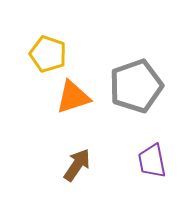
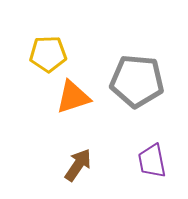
yellow pentagon: rotated 21 degrees counterclockwise
gray pentagon: moved 1 px right, 5 px up; rotated 24 degrees clockwise
brown arrow: moved 1 px right
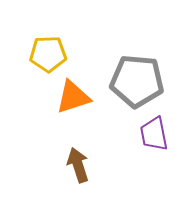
purple trapezoid: moved 2 px right, 27 px up
brown arrow: rotated 52 degrees counterclockwise
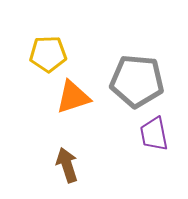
brown arrow: moved 11 px left
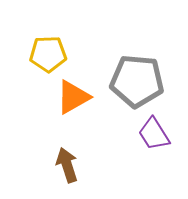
orange triangle: rotated 12 degrees counterclockwise
purple trapezoid: rotated 21 degrees counterclockwise
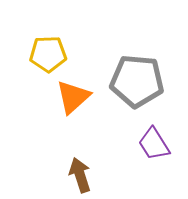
orange triangle: rotated 12 degrees counterclockwise
purple trapezoid: moved 10 px down
brown arrow: moved 13 px right, 10 px down
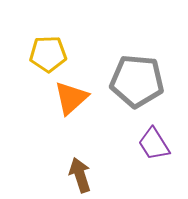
orange triangle: moved 2 px left, 1 px down
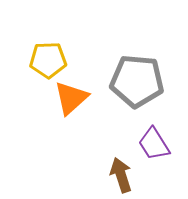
yellow pentagon: moved 6 px down
brown arrow: moved 41 px right
